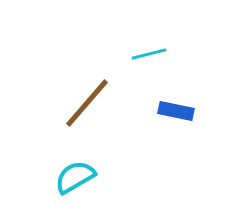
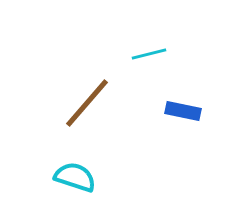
blue rectangle: moved 7 px right
cyan semicircle: rotated 48 degrees clockwise
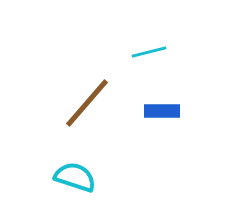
cyan line: moved 2 px up
blue rectangle: moved 21 px left; rotated 12 degrees counterclockwise
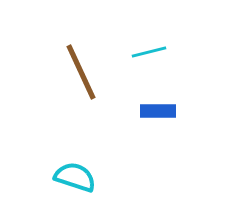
brown line: moved 6 px left, 31 px up; rotated 66 degrees counterclockwise
blue rectangle: moved 4 px left
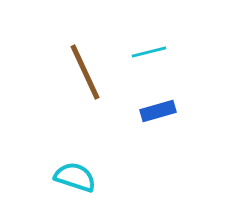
brown line: moved 4 px right
blue rectangle: rotated 16 degrees counterclockwise
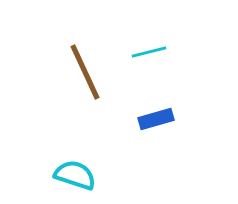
blue rectangle: moved 2 px left, 8 px down
cyan semicircle: moved 2 px up
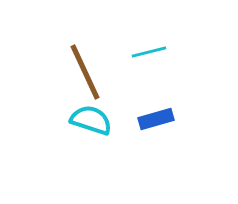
cyan semicircle: moved 16 px right, 55 px up
